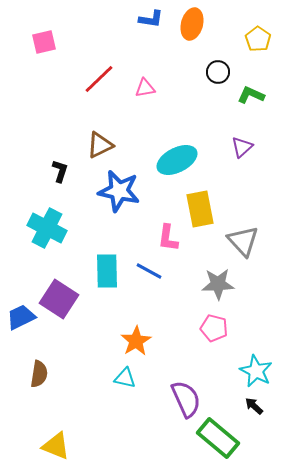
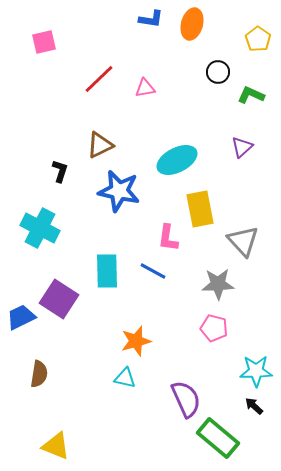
cyan cross: moved 7 px left
blue line: moved 4 px right
orange star: rotated 16 degrees clockwise
cyan star: rotated 28 degrees counterclockwise
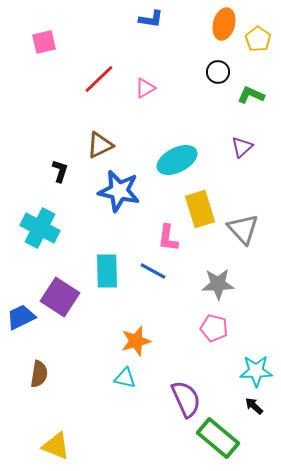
orange ellipse: moved 32 px right
pink triangle: rotated 20 degrees counterclockwise
yellow rectangle: rotated 6 degrees counterclockwise
gray triangle: moved 12 px up
purple square: moved 1 px right, 2 px up
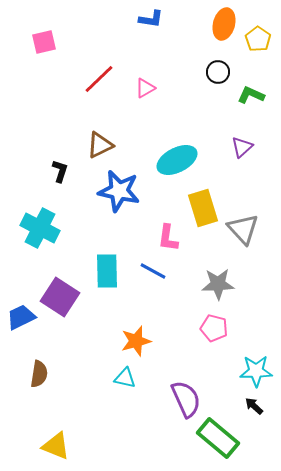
yellow rectangle: moved 3 px right, 1 px up
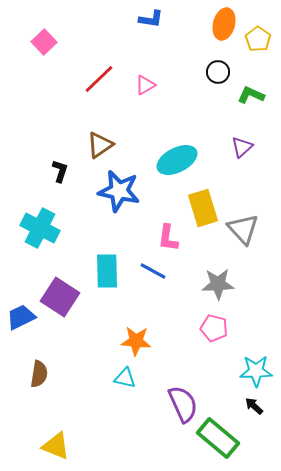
pink square: rotated 30 degrees counterclockwise
pink triangle: moved 3 px up
brown triangle: rotated 8 degrees counterclockwise
orange star: rotated 20 degrees clockwise
purple semicircle: moved 3 px left, 5 px down
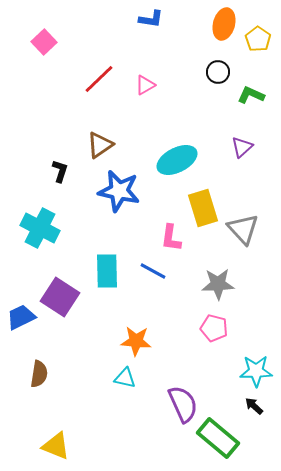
pink L-shape: moved 3 px right
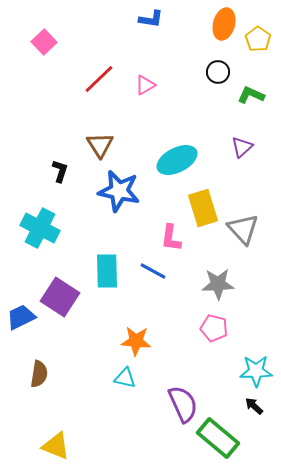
brown triangle: rotated 28 degrees counterclockwise
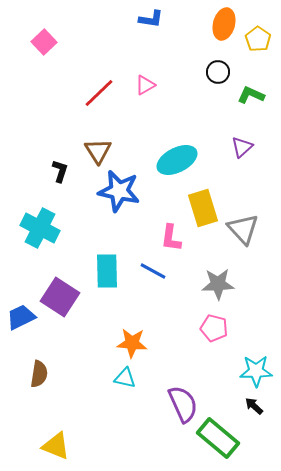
red line: moved 14 px down
brown triangle: moved 2 px left, 6 px down
orange star: moved 4 px left, 2 px down
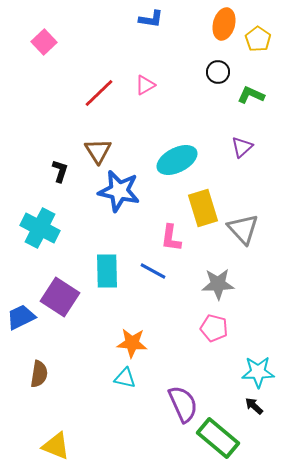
cyan star: moved 2 px right, 1 px down
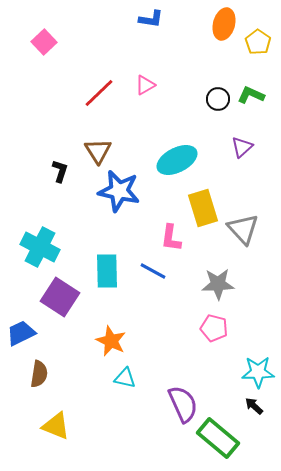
yellow pentagon: moved 3 px down
black circle: moved 27 px down
cyan cross: moved 19 px down
blue trapezoid: moved 16 px down
orange star: moved 21 px left, 2 px up; rotated 20 degrees clockwise
yellow triangle: moved 20 px up
